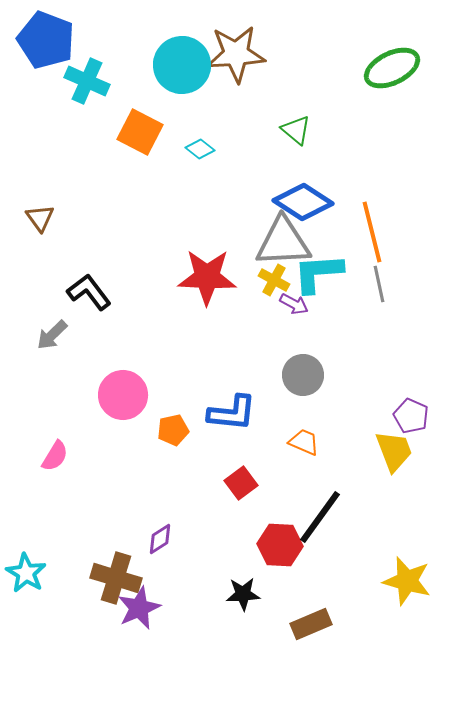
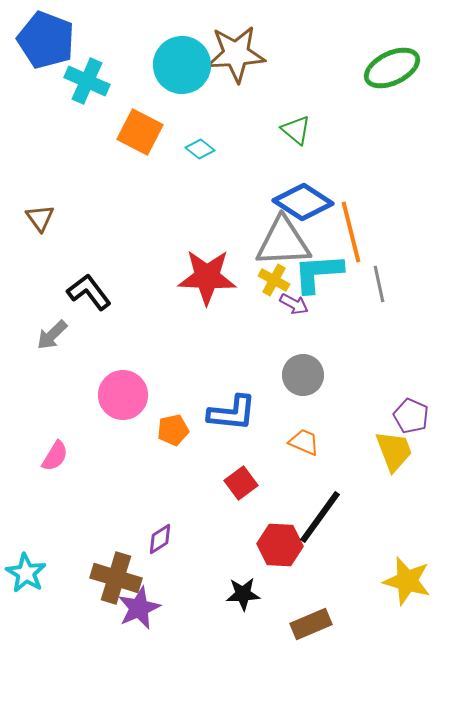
orange line: moved 21 px left
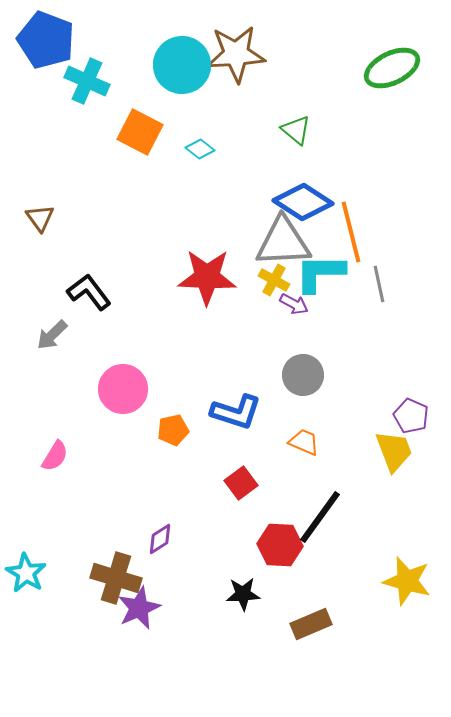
cyan L-shape: moved 2 px right; rotated 4 degrees clockwise
pink circle: moved 6 px up
blue L-shape: moved 4 px right, 1 px up; rotated 12 degrees clockwise
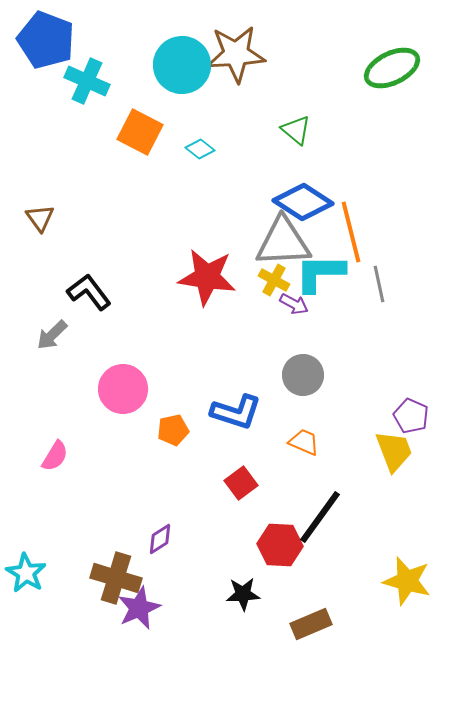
red star: rotated 6 degrees clockwise
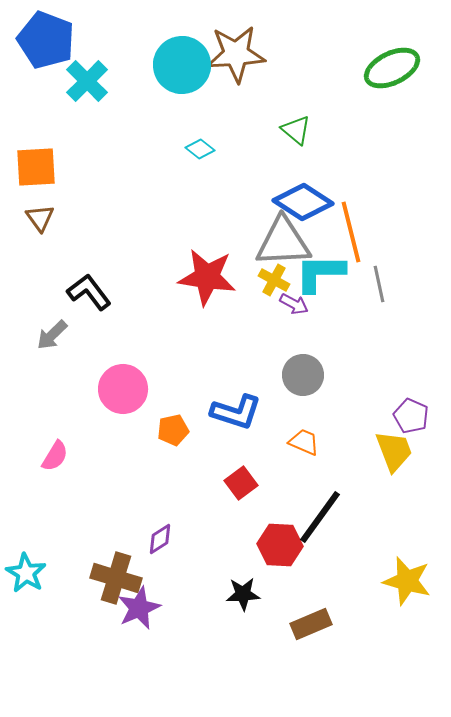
cyan cross: rotated 21 degrees clockwise
orange square: moved 104 px left, 35 px down; rotated 30 degrees counterclockwise
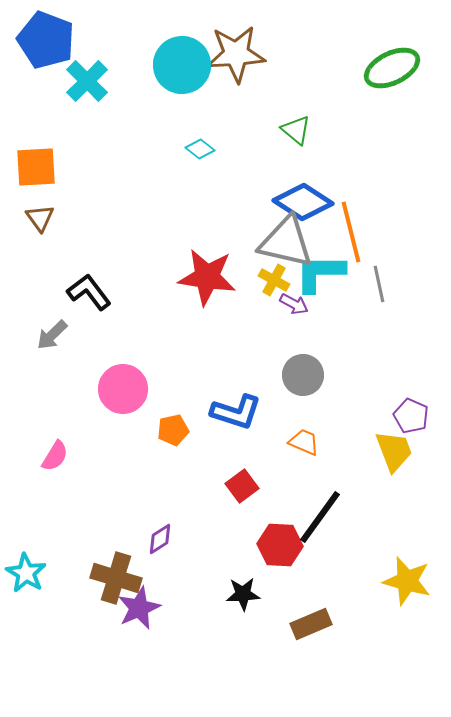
gray triangle: moved 3 px right; rotated 16 degrees clockwise
red square: moved 1 px right, 3 px down
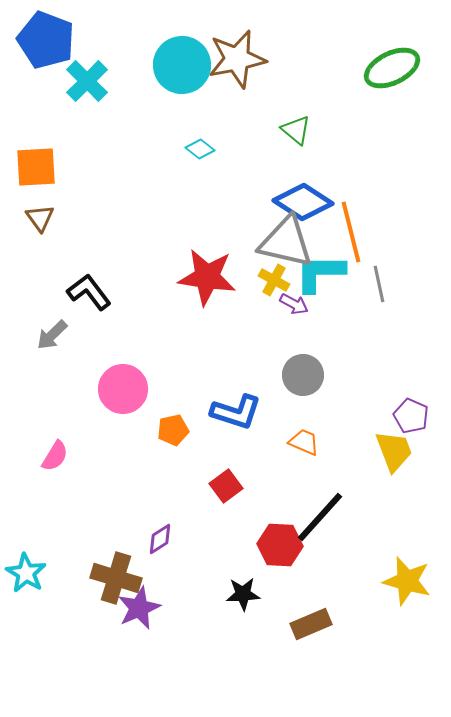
brown star: moved 1 px right, 5 px down; rotated 8 degrees counterclockwise
red square: moved 16 px left
black line: rotated 6 degrees clockwise
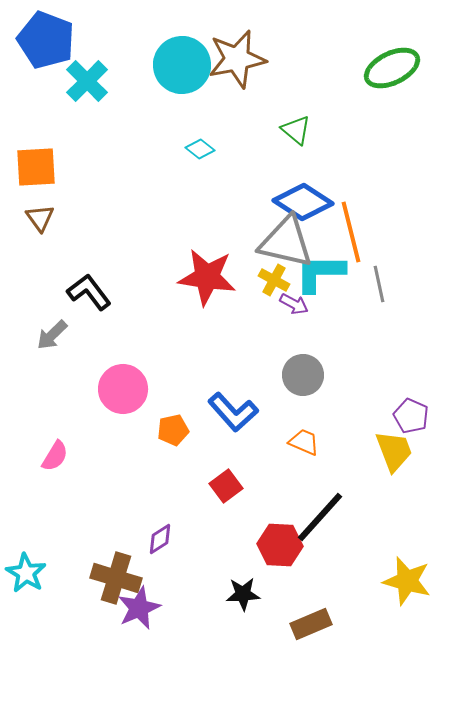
blue L-shape: moved 3 px left; rotated 30 degrees clockwise
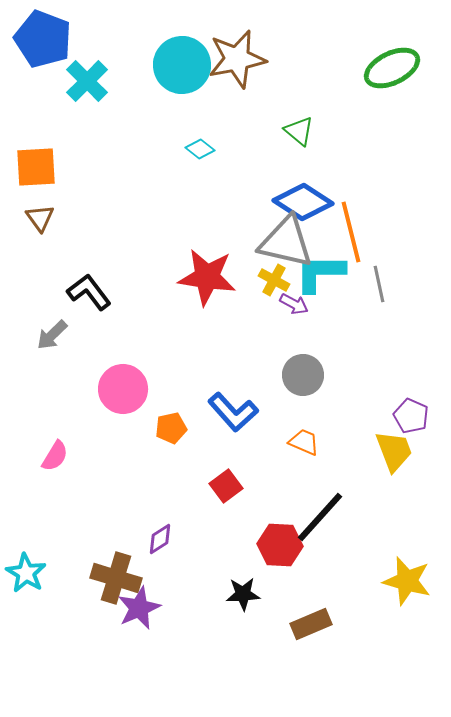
blue pentagon: moved 3 px left, 1 px up
green triangle: moved 3 px right, 1 px down
orange pentagon: moved 2 px left, 2 px up
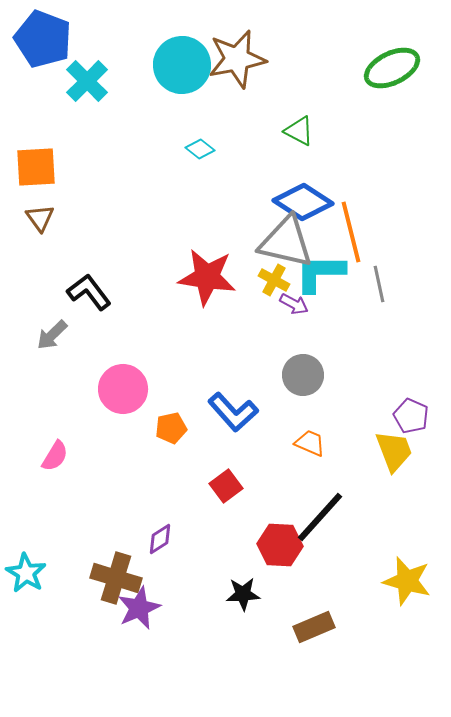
green triangle: rotated 12 degrees counterclockwise
orange trapezoid: moved 6 px right, 1 px down
brown rectangle: moved 3 px right, 3 px down
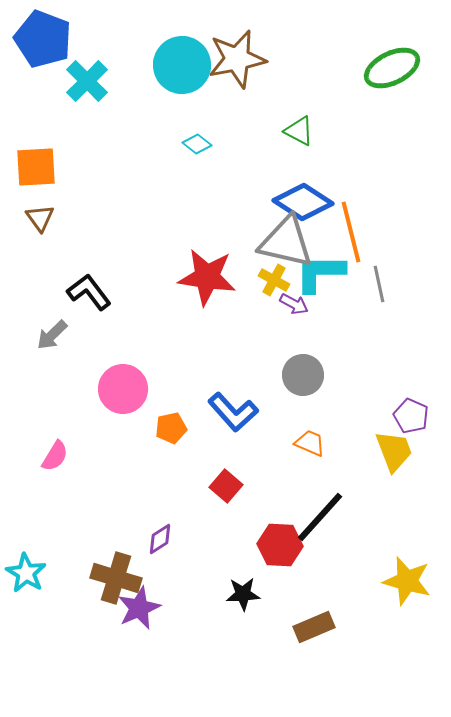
cyan diamond: moved 3 px left, 5 px up
red square: rotated 12 degrees counterclockwise
